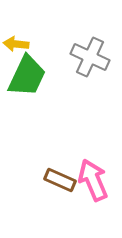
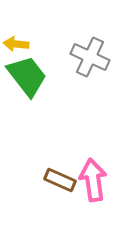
green trapezoid: rotated 63 degrees counterclockwise
pink arrow: rotated 15 degrees clockwise
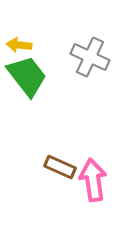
yellow arrow: moved 3 px right, 1 px down
brown rectangle: moved 13 px up
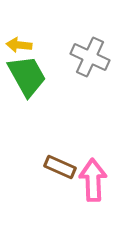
green trapezoid: rotated 9 degrees clockwise
pink arrow: rotated 6 degrees clockwise
